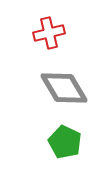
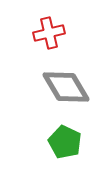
gray diamond: moved 2 px right, 1 px up
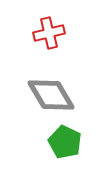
gray diamond: moved 15 px left, 8 px down
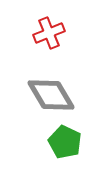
red cross: rotated 8 degrees counterclockwise
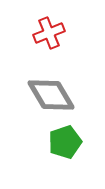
green pentagon: rotated 28 degrees clockwise
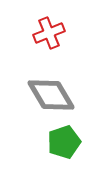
green pentagon: moved 1 px left
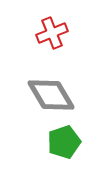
red cross: moved 3 px right
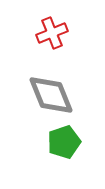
gray diamond: rotated 9 degrees clockwise
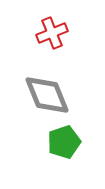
gray diamond: moved 4 px left
